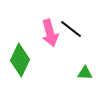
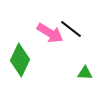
pink arrow: rotated 44 degrees counterclockwise
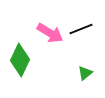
black line: moved 10 px right; rotated 60 degrees counterclockwise
green triangle: rotated 42 degrees counterclockwise
